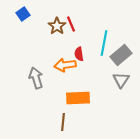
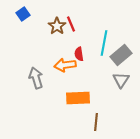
brown line: moved 33 px right
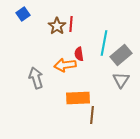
red line: rotated 28 degrees clockwise
brown line: moved 4 px left, 7 px up
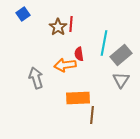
brown star: moved 1 px right, 1 px down
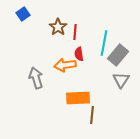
red line: moved 4 px right, 8 px down
gray rectangle: moved 3 px left; rotated 10 degrees counterclockwise
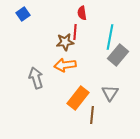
brown star: moved 7 px right, 15 px down; rotated 30 degrees clockwise
cyan line: moved 6 px right, 6 px up
red semicircle: moved 3 px right, 41 px up
gray triangle: moved 11 px left, 13 px down
orange rectangle: rotated 50 degrees counterclockwise
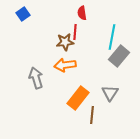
cyan line: moved 2 px right
gray rectangle: moved 1 px right, 1 px down
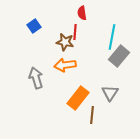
blue square: moved 11 px right, 12 px down
brown star: rotated 18 degrees clockwise
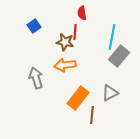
gray triangle: rotated 30 degrees clockwise
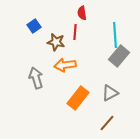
cyan line: moved 3 px right, 2 px up; rotated 15 degrees counterclockwise
brown star: moved 9 px left
brown line: moved 15 px right, 8 px down; rotated 36 degrees clockwise
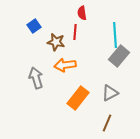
brown line: rotated 18 degrees counterclockwise
